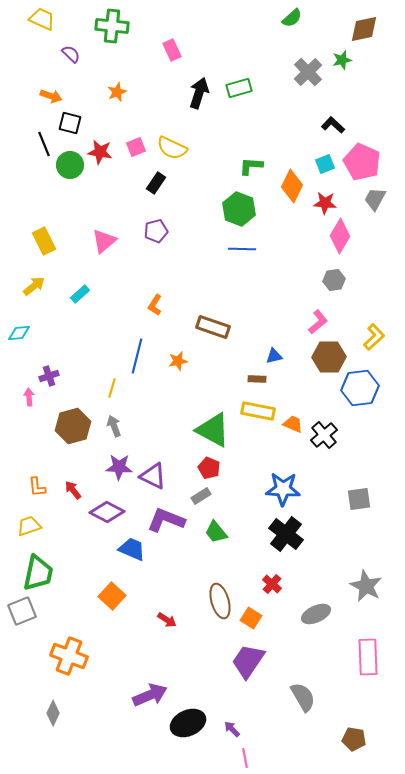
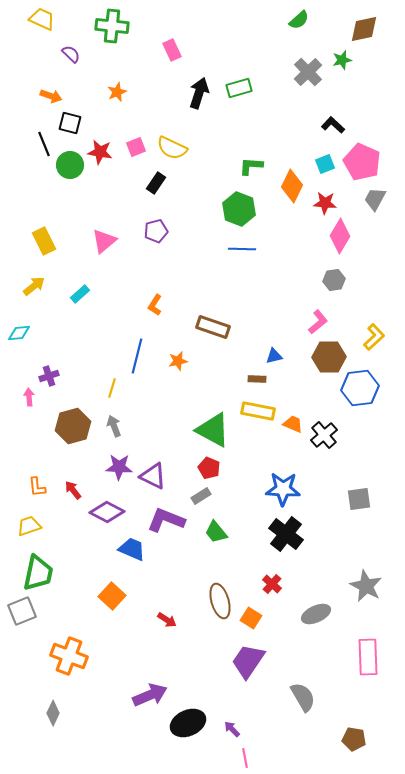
green semicircle at (292, 18): moved 7 px right, 2 px down
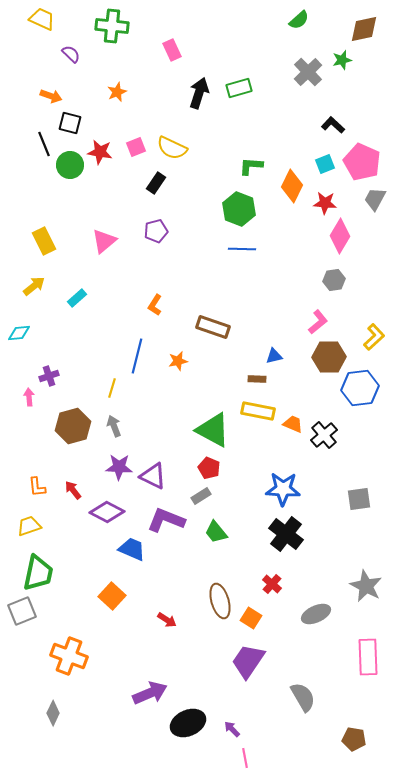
cyan rectangle at (80, 294): moved 3 px left, 4 px down
purple arrow at (150, 695): moved 2 px up
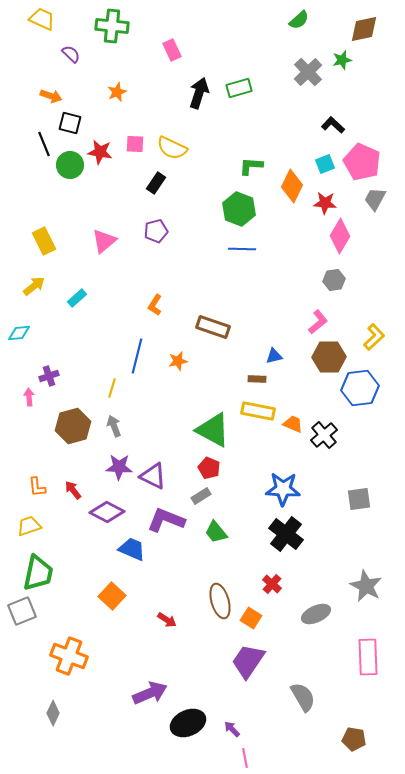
pink square at (136, 147): moved 1 px left, 3 px up; rotated 24 degrees clockwise
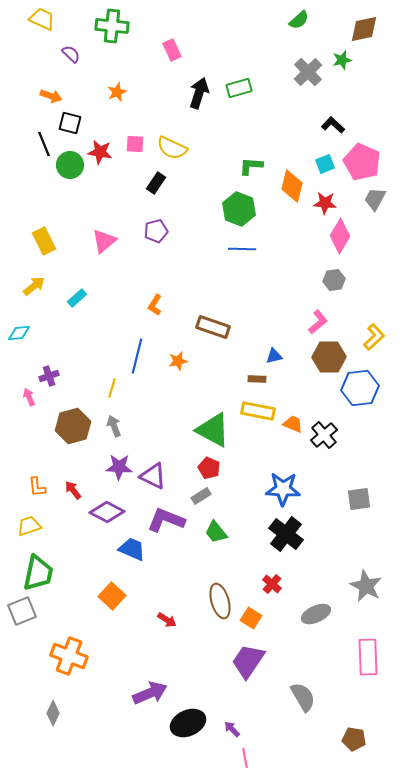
orange diamond at (292, 186): rotated 12 degrees counterclockwise
pink arrow at (29, 397): rotated 18 degrees counterclockwise
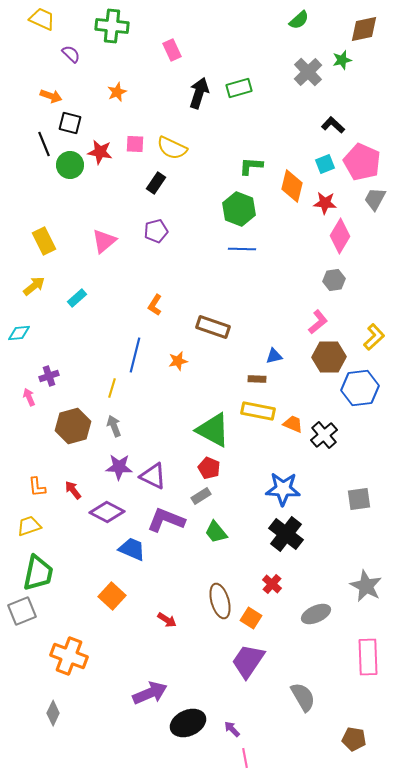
blue line at (137, 356): moved 2 px left, 1 px up
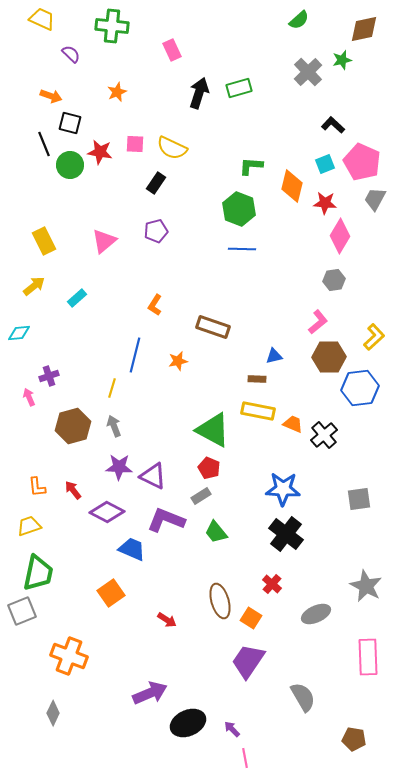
orange square at (112, 596): moved 1 px left, 3 px up; rotated 12 degrees clockwise
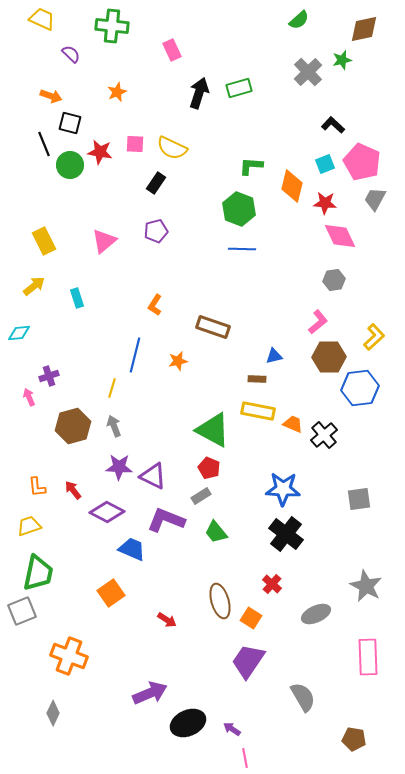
pink diamond at (340, 236): rotated 56 degrees counterclockwise
cyan rectangle at (77, 298): rotated 66 degrees counterclockwise
purple arrow at (232, 729): rotated 12 degrees counterclockwise
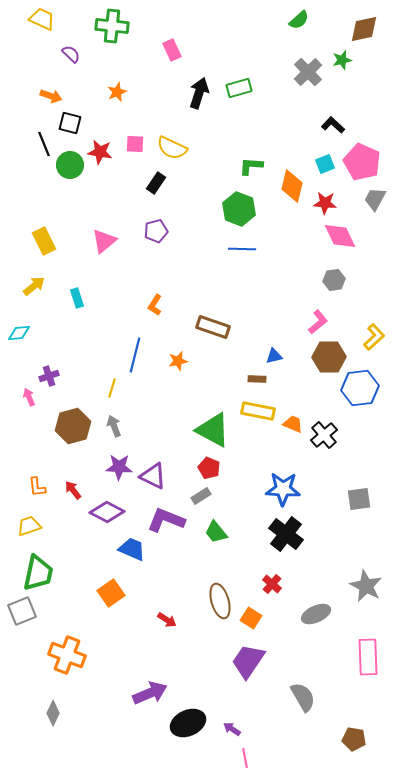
orange cross at (69, 656): moved 2 px left, 1 px up
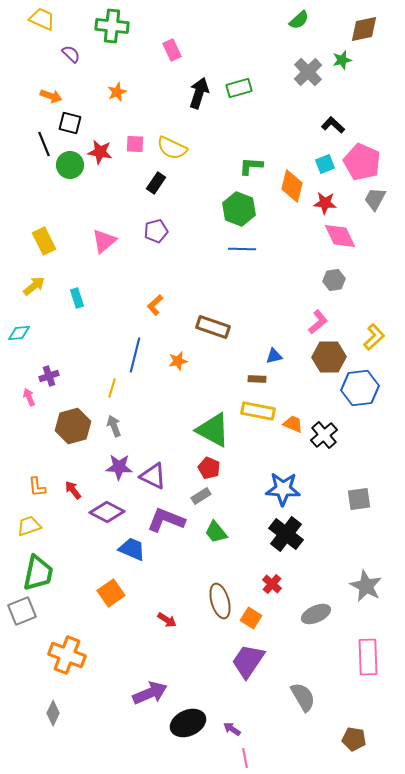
orange L-shape at (155, 305): rotated 15 degrees clockwise
